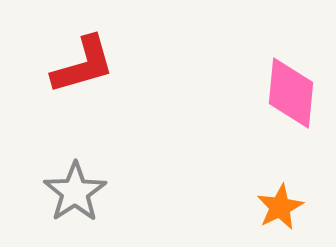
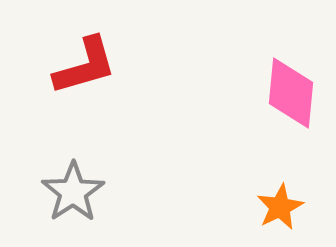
red L-shape: moved 2 px right, 1 px down
gray star: moved 2 px left
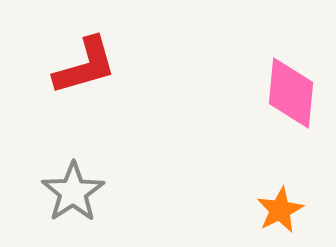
orange star: moved 3 px down
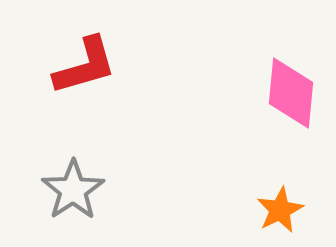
gray star: moved 2 px up
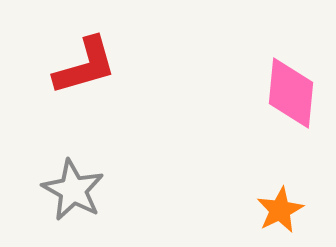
gray star: rotated 10 degrees counterclockwise
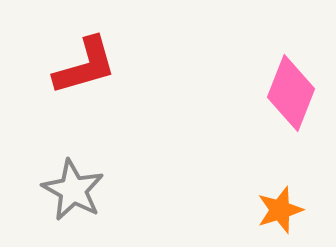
pink diamond: rotated 16 degrees clockwise
orange star: rotated 9 degrees clockwise
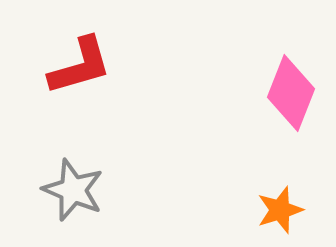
red L-shape: moved 5 px left
gray star: rotated 6 degrees counterclockwise
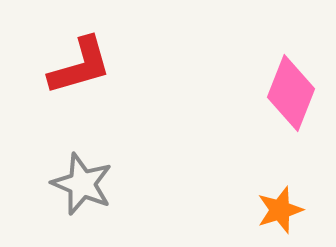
gray star: moved 9 px right, 6 px up
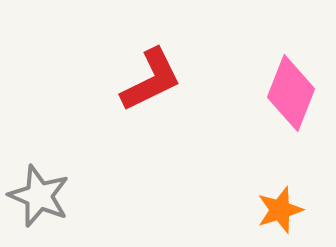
red L-shape: moved 71 px right, 14 px down; rotated 10 degrees counterclockwise
gray star: moved 43 px left, 12 px down
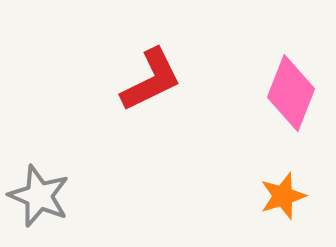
orange star: moved 3 px right, 14 px up
